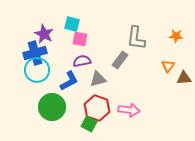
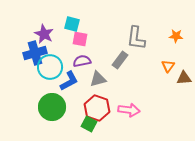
cyan circle: moved 13 px right, 3 px up
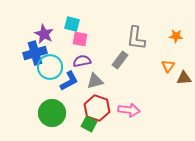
gray triangle: moved 3 px left, 2 px down
green circle: moved 6 px down
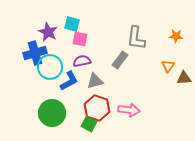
purple star: moved 4 px right, 2 px up
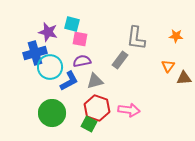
purple star: rotated 12 degrees counterclockwise
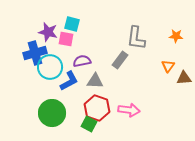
pink square: moved 14 px left
gray triangle: rotated 18 degrees clockwise
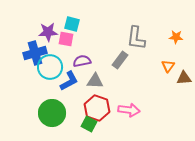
purple star: rotated 18 degrees counterclockwise
orange star: moved 1 px down
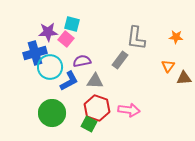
pink square: rotated 28 degrees clockwise
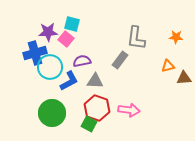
orange triangle: rotated 40 degrees clockwise
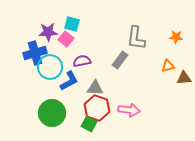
gray triangle: moved 7 px down
